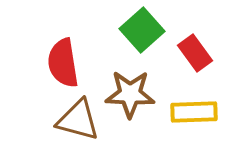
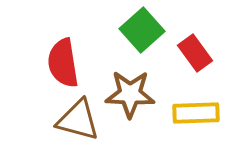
yellow rectangle: moved 2 px right, 1 px down
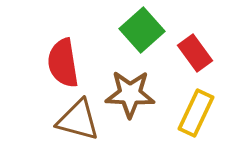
yellow rectangle: rotated 63 degrees counterclockwise
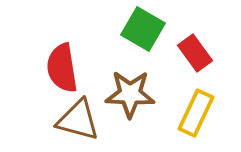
green square: moved 1 px right, 1 px up; rotated 18 degrees counterclockwise
red semicircle: moved 1 px left, 5 px down
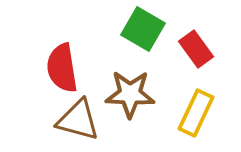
red rectangle: moved 1 px right, 4 px up
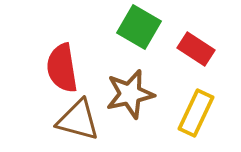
green square: moved 4 px left, 2 px up
red rectangle: rotated 21 degrees counterclockwise
brown star: rotated 15 degrees counterclockwise
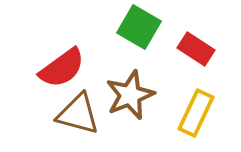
red semicircle: rotated 117 degrees counterclockwise
brown star: moved 1 px down; rotated 9 degrees counterclockwise
brown triangle: moved 6 px up
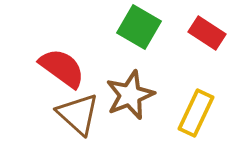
red rectangle: moved 11 px right, 16 px up
red semicircle: rotated 108 degrees counterclockwise
brown triangle: rotated 27 degrees clockwise
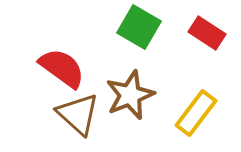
yellow rectangle: rotated 12 degrees clockwise
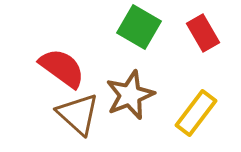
red rectangle: moved 4 px left; rotated 27 degrees clockwise
